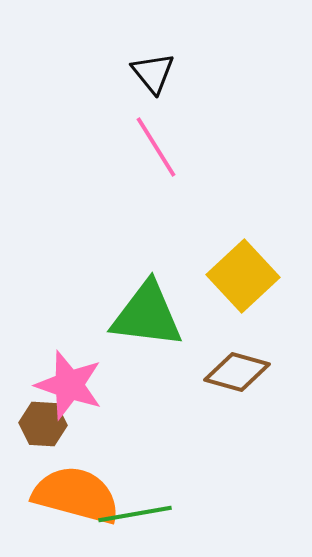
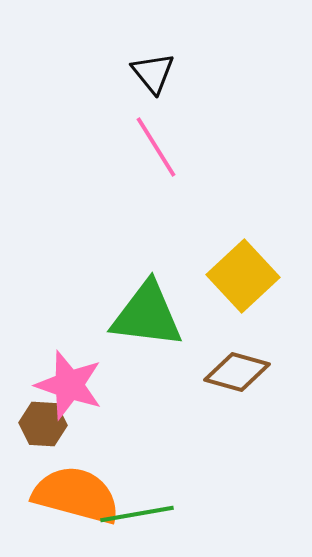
green line: moved 2 px right
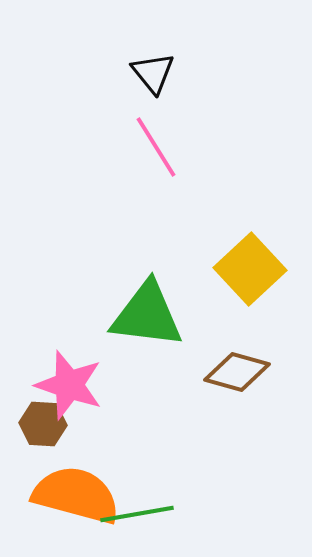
yellow square: moved 7 px right, 7 px up
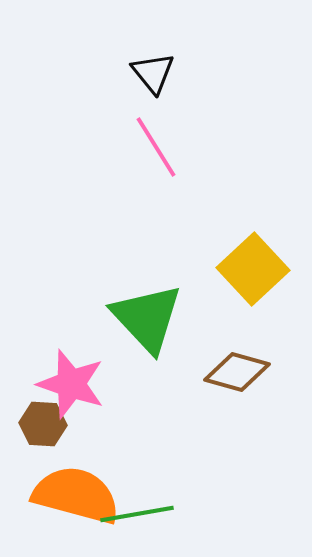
yellow square: moved 3 px right
green triangle: moved 3 px down; rotated 40 degrees clockwise
pink star: moved 2 px right, 1 px up
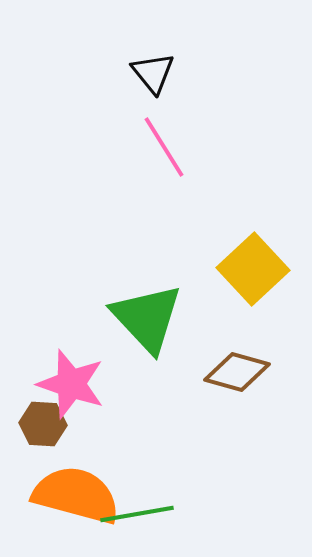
pink line: moved 8 px right
